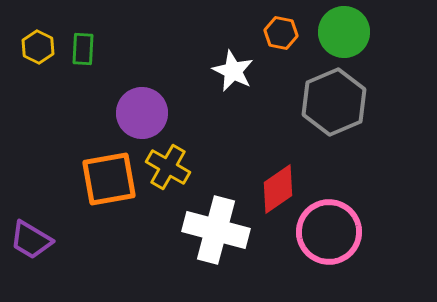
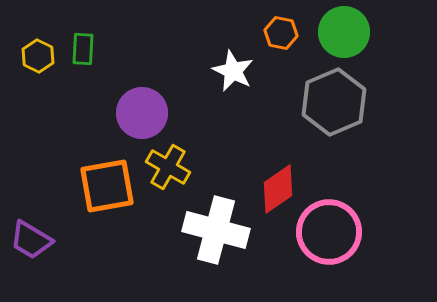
yellow hexagon: moved 9 px down
orange square: moved 2 px left, 7 px down
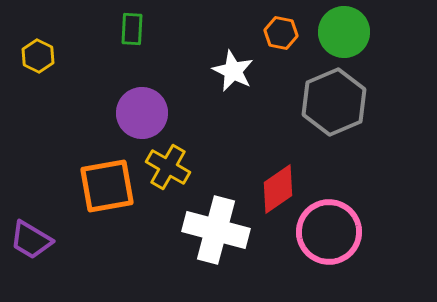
green rectangle: moved 49 px right, 20 px up
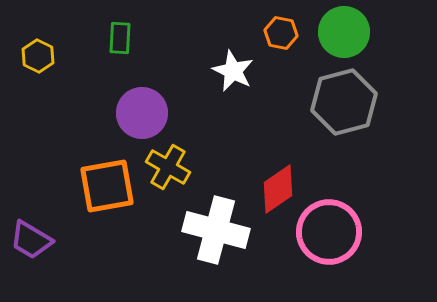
green rectangle: moved 12 px left, 9 px down
gray hexagon: moved 10 px right; rotated 8 degrees clockwise
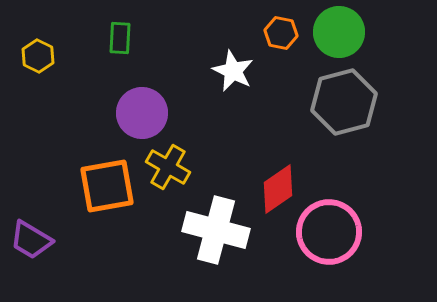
green circle: moved 5 px left
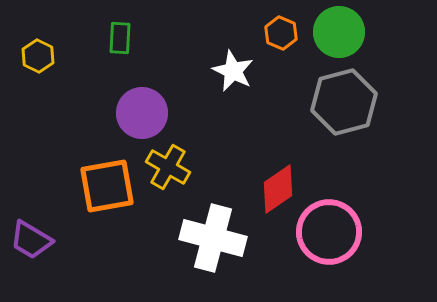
orange hexagon: rotated 12 degrees clockwise
white cross: moved 3 px left, 8 px down
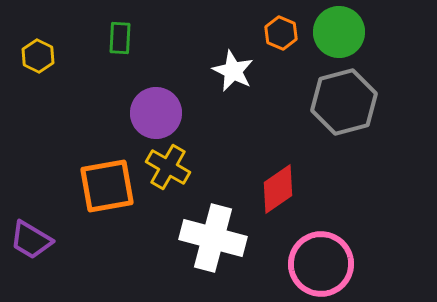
purple circle: moved 14 px right
pink circle: moved 8 px left, 32 px down
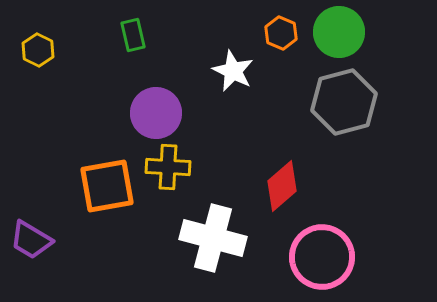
green rectangle: moved 13 px right, 3 px up; rotated 16 degrees counterclockwise
yellow hexagon: moved 6 px up
yellow cross: rotated 27 degrees counterclockwise
red diamond: moved 4 px right, 3 px up; rotated 6 degrees counterclockwise
pink circle: moved 1 px right, 7 px up
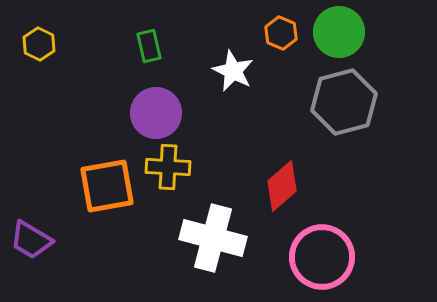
green rectangle: moved 16 px right, 11 px down
yellow hexagon: moved 1 px right, 6 px up
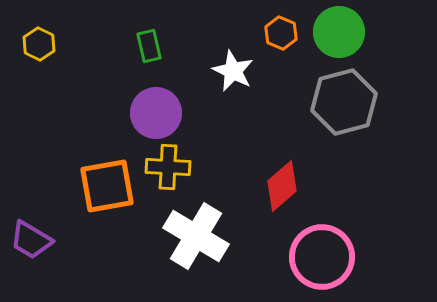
white cross: moved 17 px left, 2 px up; rotated 16 degrees clockwise
